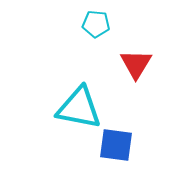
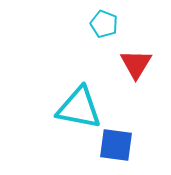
cyan pentagon: moved 8 px right; rotated 16 degrees clockwise
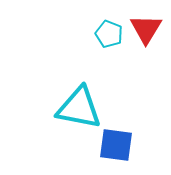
cyan pentagon: moved 5 px right, 10 px down
red triangle: moved 10 px right, 35 px up
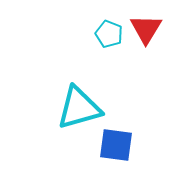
cyan triangle: rotated 27 degrees counterclockwise
